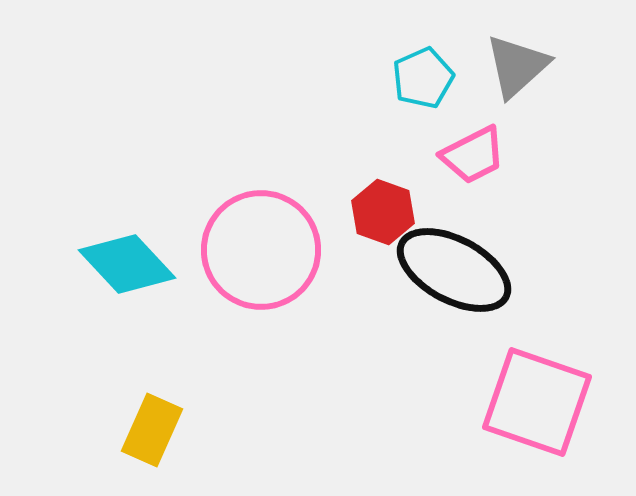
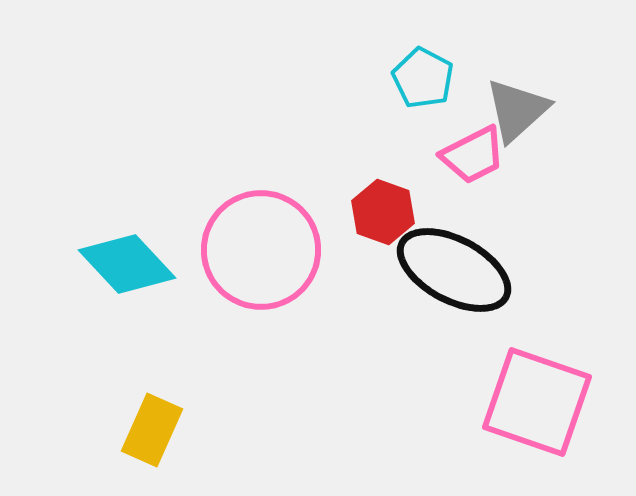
gray triangle: moved 44 px down
cyan pentagon: rotated 20 degrees counterclockwise
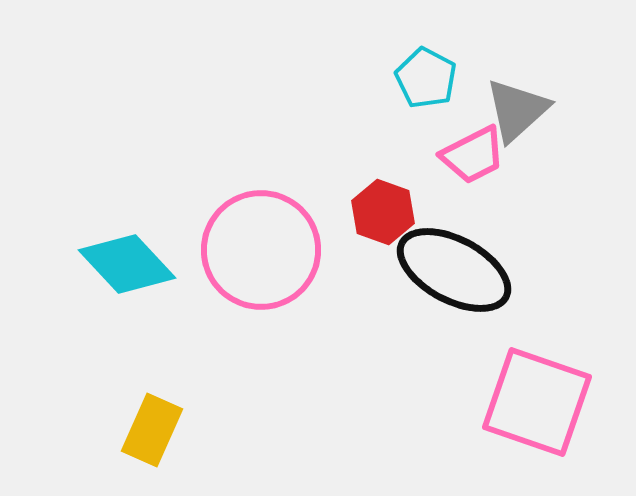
cyan pentagon: moved 3 px right
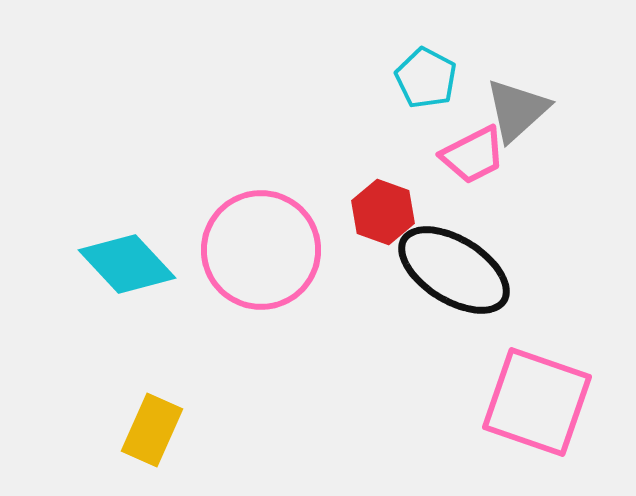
black ellipse: rotated 4 degrees clockwise
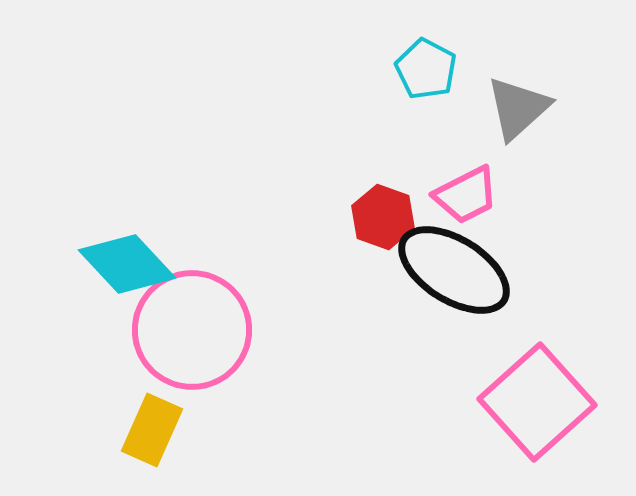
cyan pentagon: moved 9 px up
gray triangle: moved 1 px right, 2 px up
pink trapezoid: moved 7 px left, 40 px down
red hexagon: moved 5 px down
pink circle: moved 69 px left, 80 px down
pink square: rotated 29 degrees clockwise
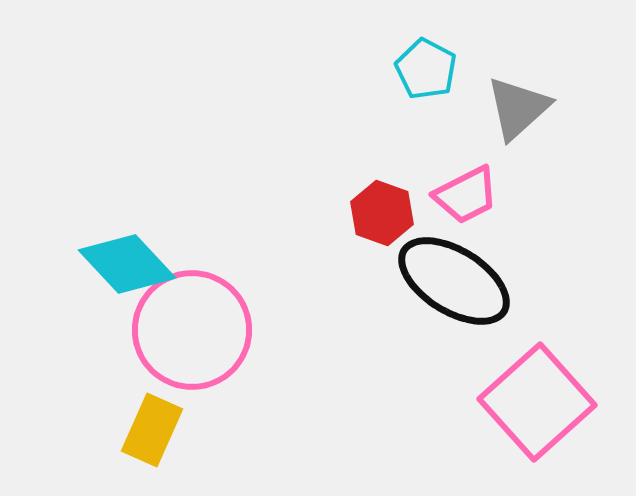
red hexagon: moved 1 px left, 4 px up
black ellipse: moved 11 px down
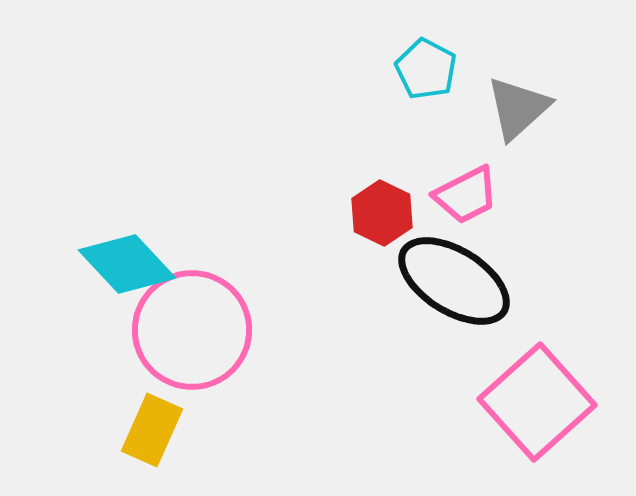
red hexagon: rotated 6 degrees clockwise
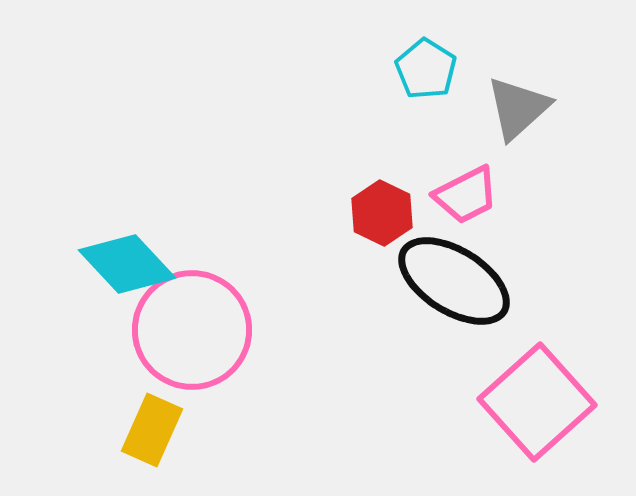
cyan pentagon: rotated 4 degrees clockwise
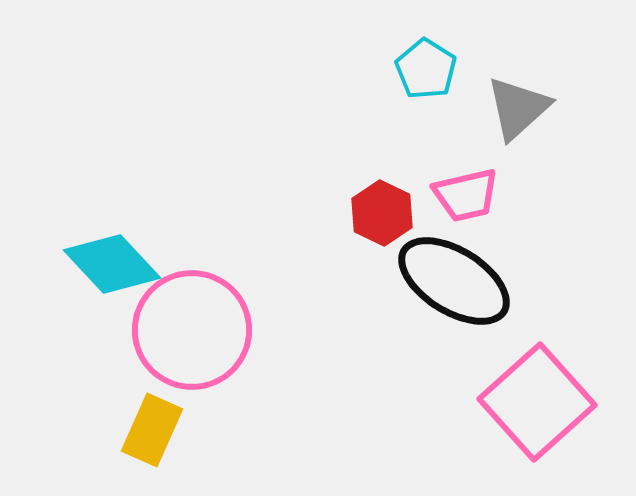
pink trapezoid: rotated 14 degrees clockwise
cyan diamond: moved 15 px left
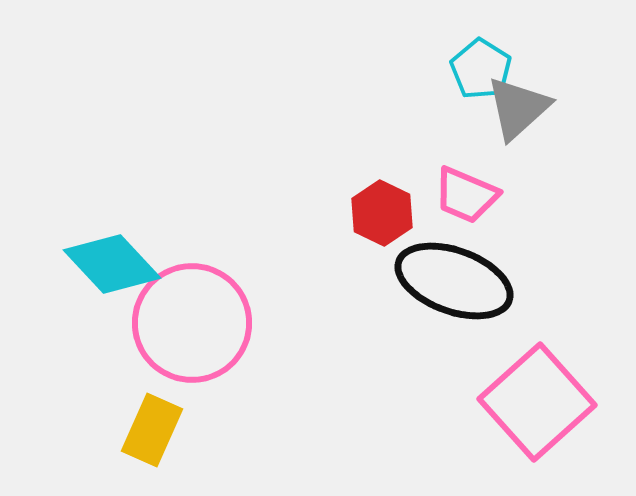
cyan pentagon: moved 55 px right
pink trapezoid: rotated 36 degrees clockwise
black ellipse: rotated 12 degrees counterclockwise
pink circle: moved 7 px up
